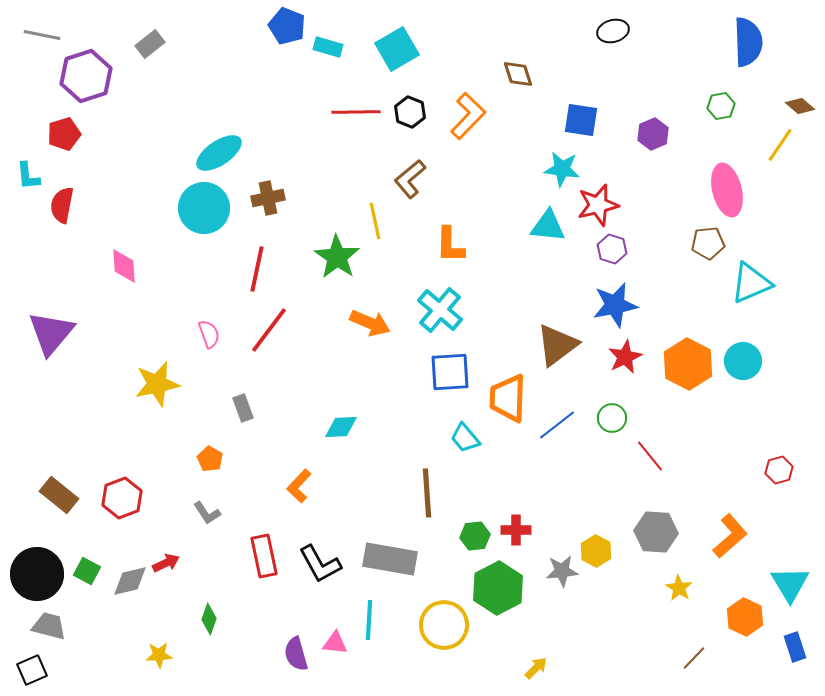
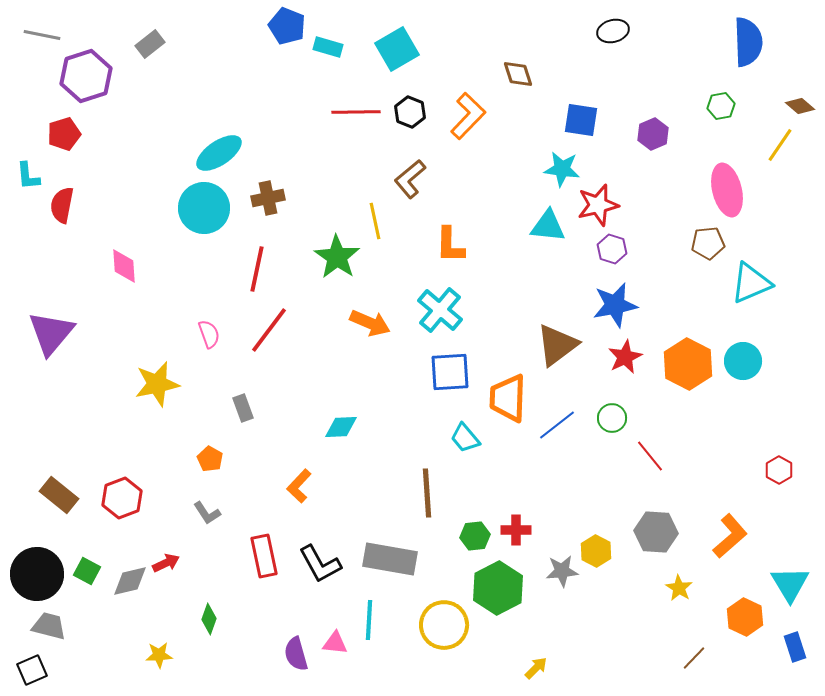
red hexagon at (779, 470): rotated 16 degrees counterclockwise
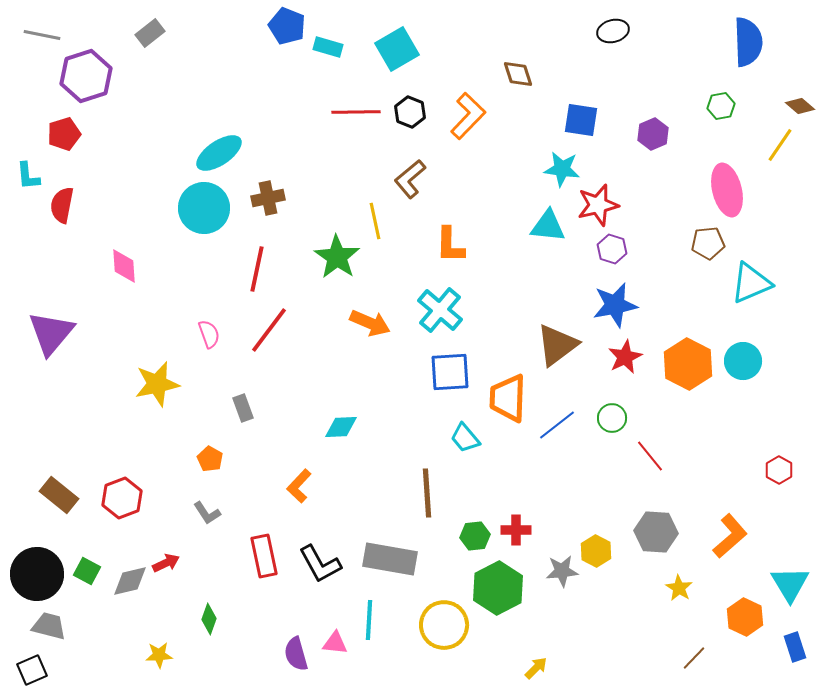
gray rectangle at (150, 44): moved 11 px up
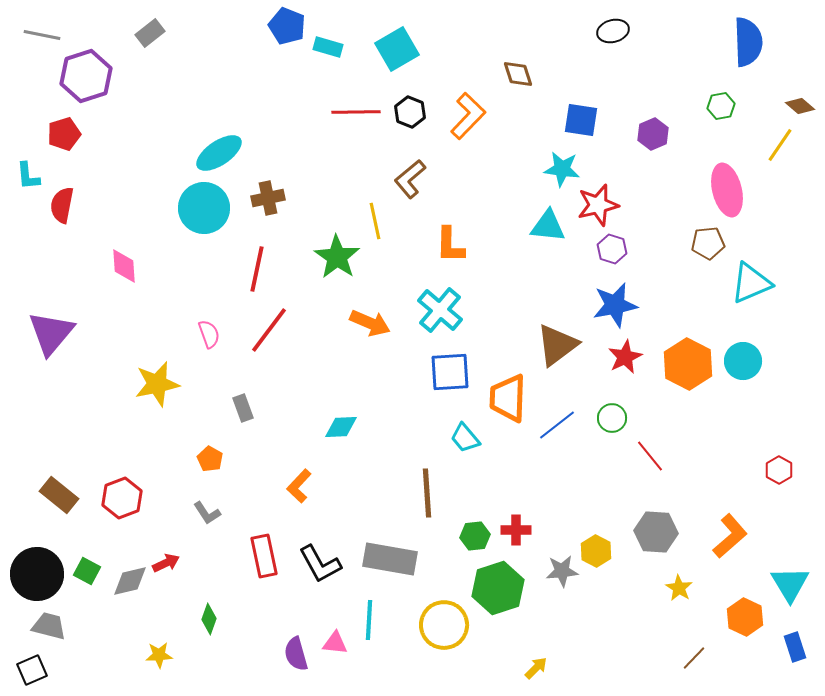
green hexagon at (498, 588): rotated 9 degrees clockwise
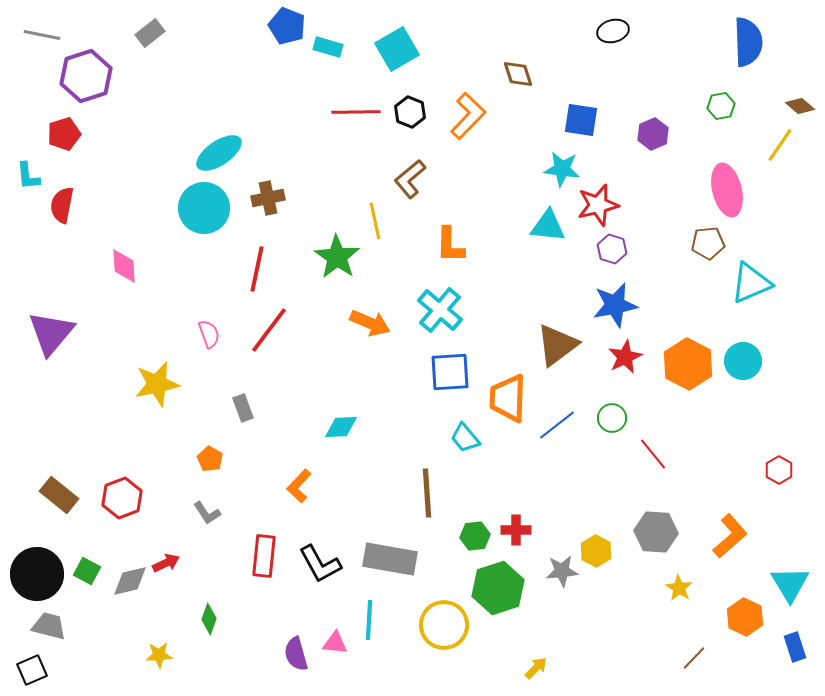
red line at (650, 456): moved 3 px right, 2 px up
red rectangle at (264, 556): rotated 18 degrees clockwise
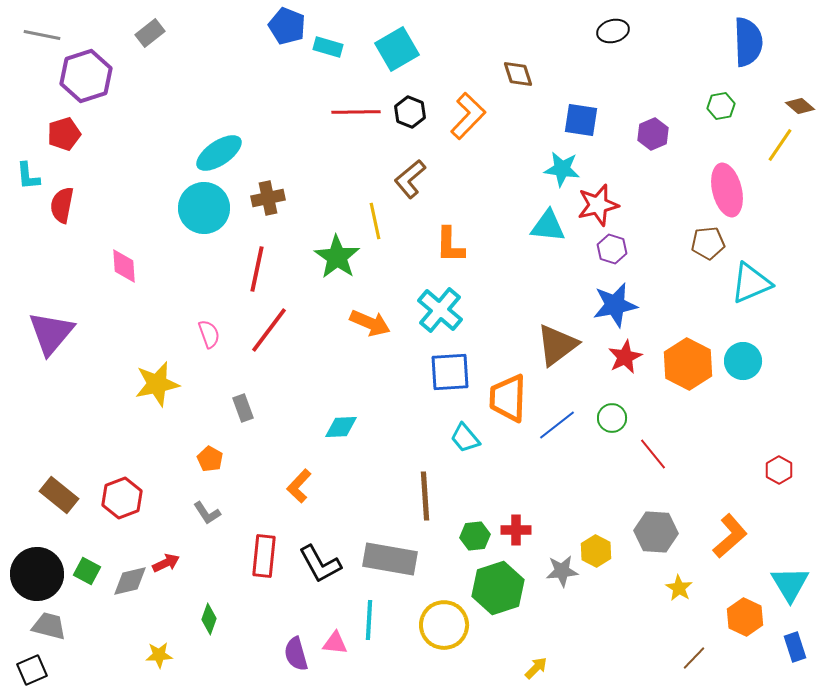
brown line at (427, 493): moved 2 px left, 3 px down
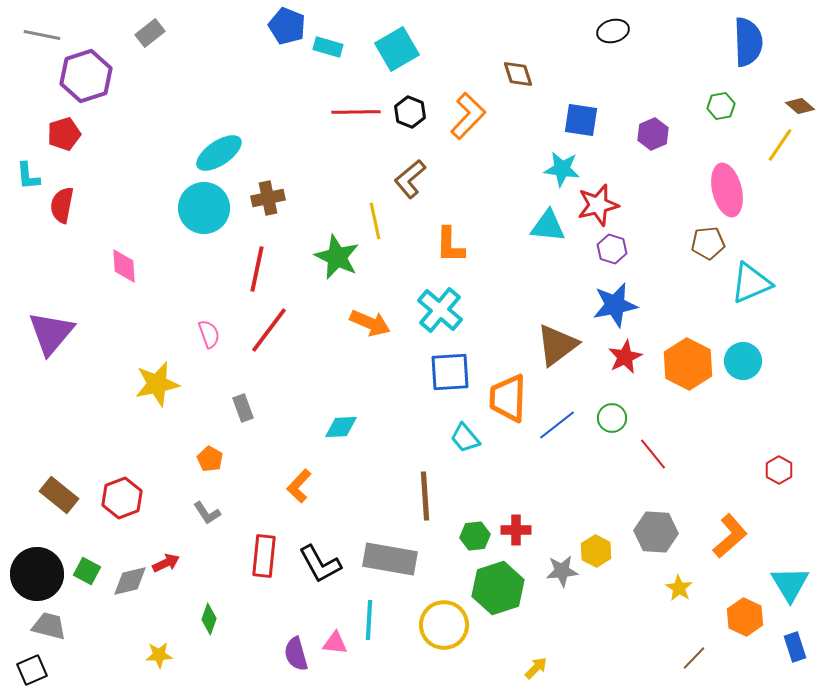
green star at (337, 257): rotated 9 degrees counterclockwise
